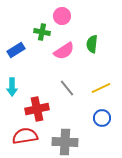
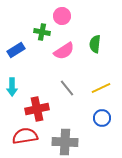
green semicircle: moved 3 px right
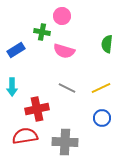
green semicircle: moved 12 px right
pink semicircle: rotated 50 degrees clockwise
gray line: rotated 24 degrees counterclockwise
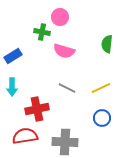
pink circle: moved 2 px left, 1 px down
blue rectangle: moved 3 px left, 6 px down
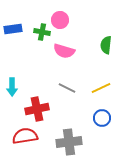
pink circle: moved 3 px down
green semicircle: moved 1 px left, 1 px down
blue rectangle: moved 27 px up; rotated 24 degrees clockwise
gray cross: moved 4 px right; rotated 10 degrees counterclockwise
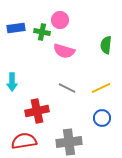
blue rectangle: moved 3 px right, 1 px up
cyan arrow: moved 5 px up
red cross: moved 2 px down
red semicircle: moved 1 px left, 5 px down
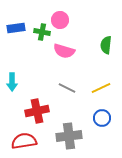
gray cross: moved 6 px up
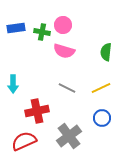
pink circle: moved 3 px right, 5 px down
green semicircle: moved 7 px down
cyan arrow: moved 1 px right, 2 px down
gray cross: rotated 30 degrees counterclockwise
red semicircle: rotated 15 degrees counterclockwise
